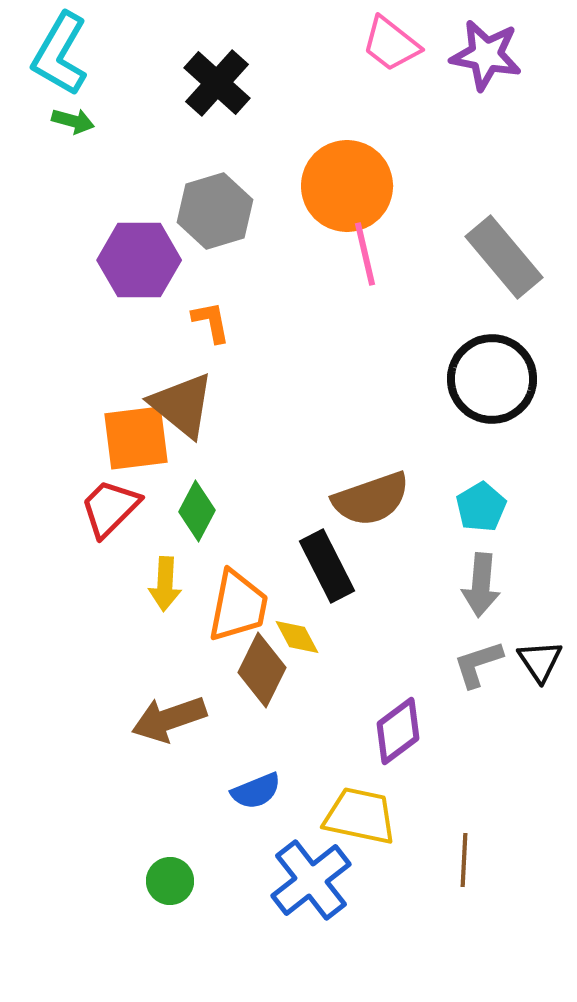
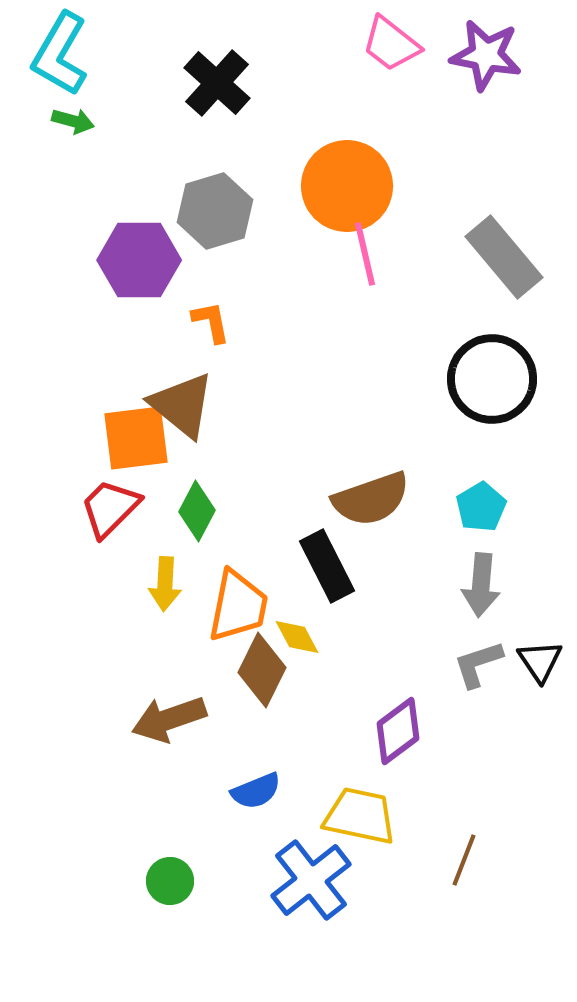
brown line: rotated 18 degrees clockwise
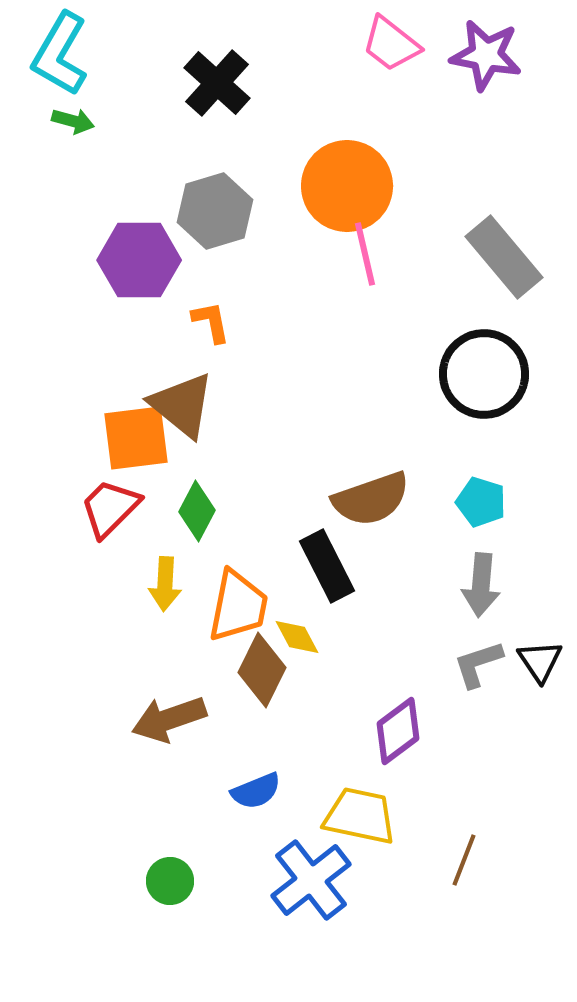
black circle: moved 8 px left, 5 px up
cyan pentagon: moved 5 px up; rotated 24 degrees counterclockwise
